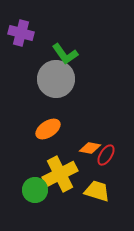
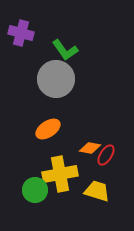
green L-shape: moved 4 px up
yellow cross: rotated 16 degrees clockwise
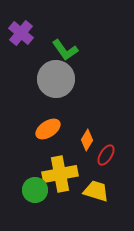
purple cross: rotated 25 degrees clockwise
orange diamond: moved 3 px left, 8 px up; rotated 70 degrees counterclockwise
yellow trapezoid: moved 1 px left
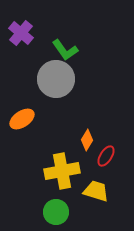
orange ellipse: moved 26 px left, 10 px up
red ellipse: moved 1 px down
yellow cross: moved 2 px right, 3 px up
green circle: moved 21 px right, 22 px down
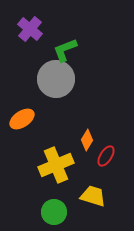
purple cross: moved 9 px right, 4 px up
green L-shape: rotated 104 degrees clockwise
yellow cross: moved 6 px left, 6 px up; rotated 12 degrees counterclockwise
yellow trapezoid: moved 3 px left, 5 px down
green circle: moved 2 px left
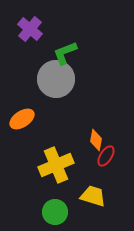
green L-shape: moved 3 px down
orange diamond: moved 9 px right; rotated 20 degrees counterclockwise
green circle: moved 1 px right
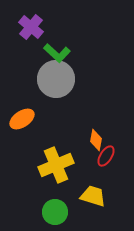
purple cross: moved 1 px right, 2 px up
green L-shape: moved 8 px left; rotated 116 degrees counterclockwise
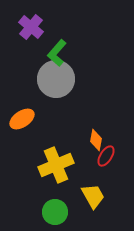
green L-shape: rotated 88 degrees clockwise
yellow trapezoid: rotated 44 degrees clockwise
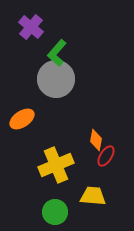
yellow trapezoid: rotated 56 degrees counterclockwise
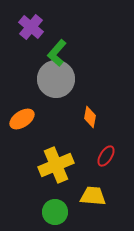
orange diamond: moved 6 px left, 23 px up
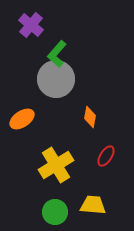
purple cross: moved 2 px up
green L-shape: moved 1 px down
yellow cross: rotated 8 degrees counterclockwise
yellow trapezoid: moved 9 px down
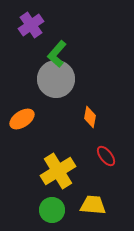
purple cross: rotated 15 degrees clockwise
red ellipse: rotated 70 degrees counterclockwise
yellow cross: moved 2 px right, 6 px down
green circle: moved 3 px left, 2 px up
